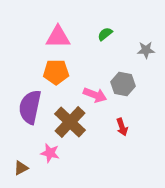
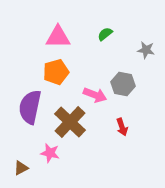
gray star: rotated 12 degrees clockwise
orange pentagon: rotated 15 degrees counterclockwise
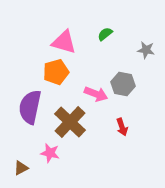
pink triangle: moved 6 px right, 5 px down; rotated 16 degrees clockwise
pink arrow: moved 1 px right, 1 px up
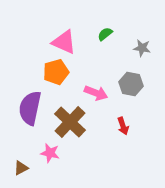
pink triangle: rotated 8 degrees clockwise
gray star: moved 4 px left, 2 px up
gray hexagon: moved 8 px right
pink arrow: moved 1 px up
purple semicircle: moved 1 px down
red arrow: moved 1 px right, 1 px up
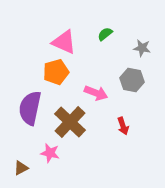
gray hexagon: moved 1 px right, 4 px up
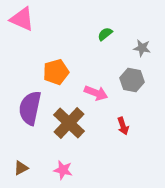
pink triangle: moved 42 px left, 23 px up
brown cross: moved 1 px left, 1 px down
pink star: moved 13 px right, 17 px down
